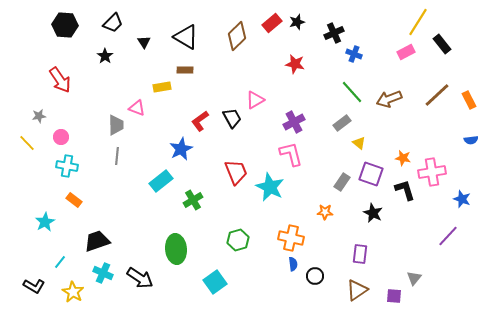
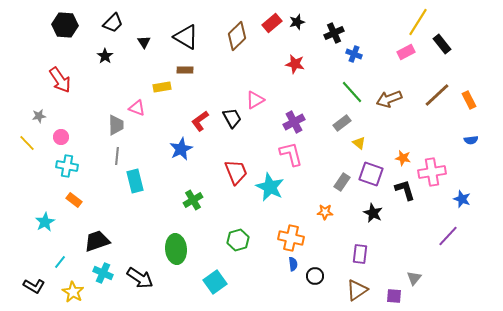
cyan rectangle at (161, 181): moved 26 px left; rotated 65 degrees counterclockwise
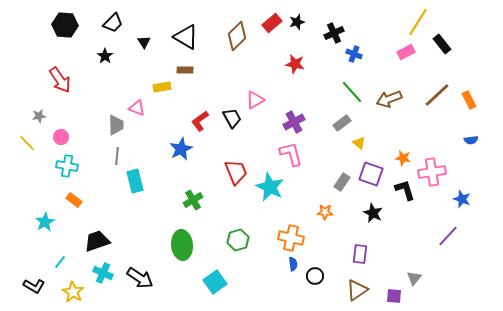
green ellipse at (176, 249): moved 6 px right, 4 px up
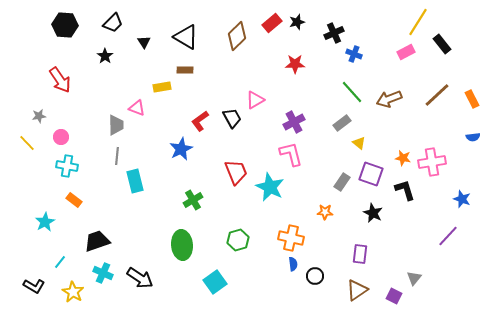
red star at (295, 64): rotated 12 degrees counterclockwise
orange rectangle at (469, 100): moved 3 px right, 1 px up
blue semicircle at (471, 140): moved 2 px right, 3 px up
pink cross at (432, 172): moved 10 px up
purple square at (394, 296): rotated 21 degrees clockwise
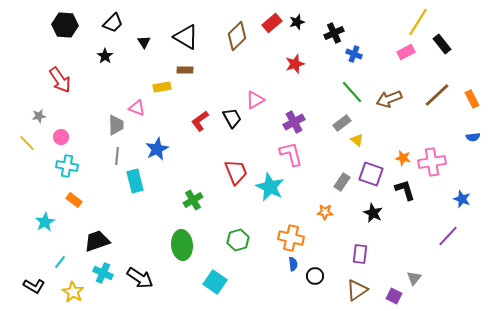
red star at (295, 64): rotated 18 degrees counterclockwise
yellow triangle at (359, 143): moved 2 px left, 3 px up
blue star at (181, 149): moved 24 px left
cyan square at (215, 282): rotated 20 degrees counterclockwise
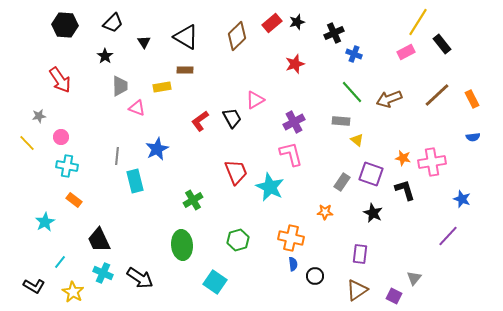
gray rectangle at (342, 123): moved 1 px left, 2 px up; rotated 42 degrees clockwise
gray trapezoid at (116, 125): moved 4 px right, 39 px up
black trapezoid at (97, 241): moved 2 px right, 1 px up; rotated 96 degrees counterclockwise
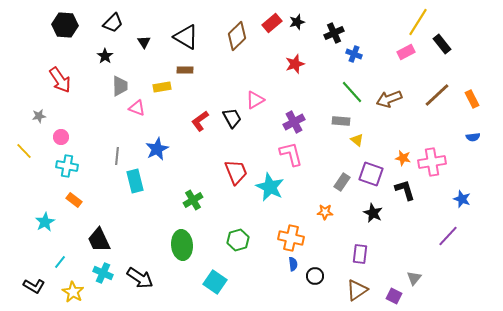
yellow line at (27, 143): moved 3 px left, 8 px down
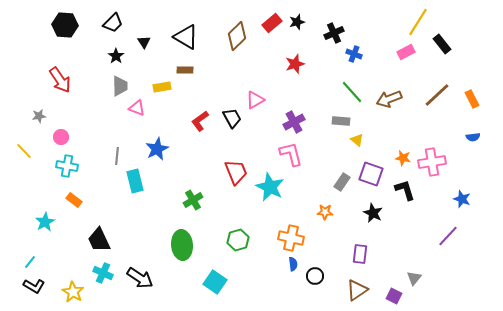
black star at (105, 56): moved 11 px right
cyan line at (60, 262): moved 30 px left
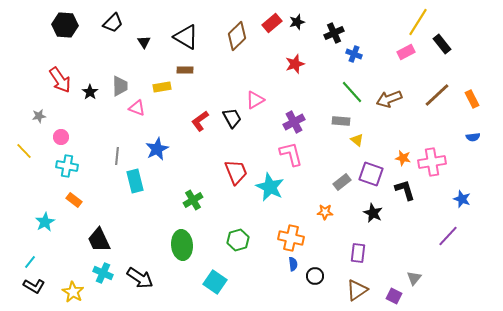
black star at (116, 56): moved 26 px left, 36 px down
gray rectangle at (342, 182): rotated 18 degrees clockwise
purple rectangle at (360, 254): moved 2 px left, 1 px up
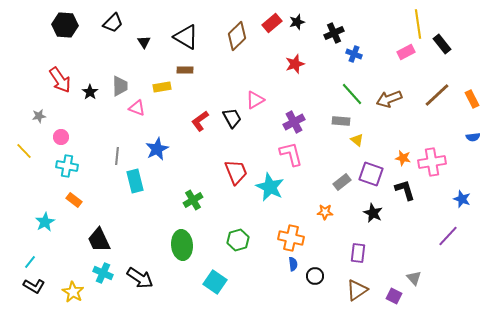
yellow line at (418, 22): moved 2 px down; rotated 40 degrees counterclockwise
green line at (352, 92): moved 2 px down
gray triangle at (414, 278): rotated 21 degrees counterclockwise
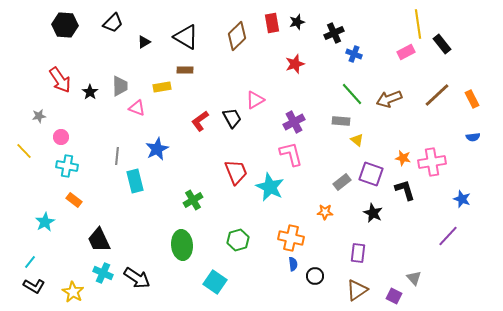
red rectangle at (272, 23): rotated 60 degrees counterclockwise
black triangle at (144, 42): rotated 32 degrees clockwise
black arrow at (140, 278): moved 3 px left
